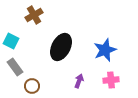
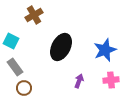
brown circle: moved 8 px left, 2 px down
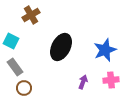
brown cross: moved 3 px left
purple arrow: moved 4 px right, 1 px down
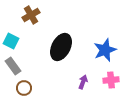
gray rectangle: moved 2 px left, 1 px up
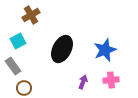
cyan square: moved 7 px right; rotated 35 degrees clockwise
black ellipse: moved 1 px right, 2 px down
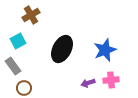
purple arrow: moved 5 px right, 1 px down; rotated 128 degrees counterclockwise
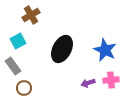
blue star: rotated 25 degrees counterclockwise
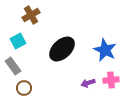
black ellipse: rotated 20 degrees clockwise
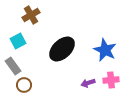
brown circle: moved 3 px up
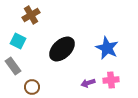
cyan square: rotated 35 degrees counterclockwise
blue star: moved 2 px right, 2 px up
brown circle: moved 8 px right, 2 px down
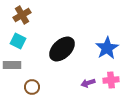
brown cross: moved 9 px left
blue star: rotated 15 degrees clockwise
gray rectangle: moved 1 px left, 1 px up; rotated 54 degrees counterclockwise
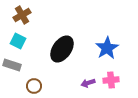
black ellipse: rotated 12 degrees counterclockwise
gray rectangle: rotated 18 degrees clockwise
brown circle: moved 2 px right, 1 px up
